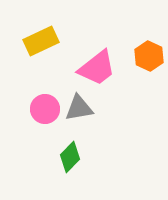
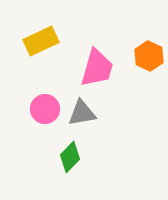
pink trapezoid: rotated 36 degrees counterclockwise
gray triangle: moved 3 px right, 5 px down
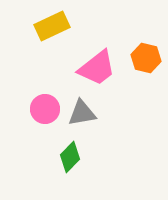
yellow rectangle: moved 11 px right, 15 px up
orange hexagon: moved 3 px left, 2 px down; rotated 12 degrees counterclockwise
pink trapezoid: rotated 36 degrees clockwise
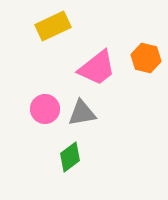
yellow rectangle: moved 1 px right
green diamond: rotated 8 degrees clockwise
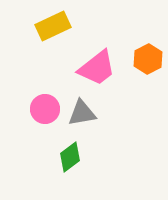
orange hexagon: moved 2 px right, 1 px down; rotated 20 degrees clockwise
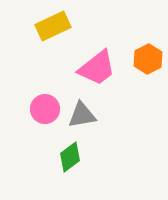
gray triangle: moved 2 px down
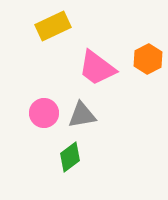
pink trapezoid: rotated 75 degrees clockwise
pink circle: moved 1 px left, 4 px down
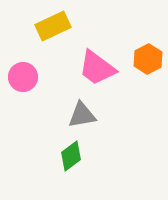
pink circle: moved 21 px left, 36 px up
green diamond: moved 1 px right, 1 px up
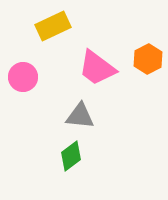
gray triangle: moved 2 px left, 1 px down; rotated 16 degrees clockwise
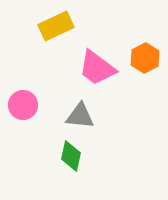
yellow rectangle: moved 3 px right
orange hexagon: moved 3 px left, 1 px up
pink circle: moved 28 px down
green diamond: rotated 40 degrees counterclockwise
